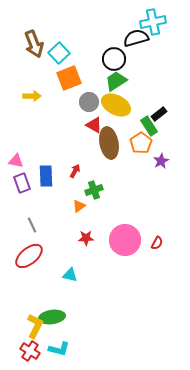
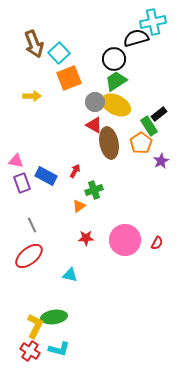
gray circle: moved 6 px right
blue rectangle: rotated 60 degrees counterclockwise
green ellipse: moved 2 px right
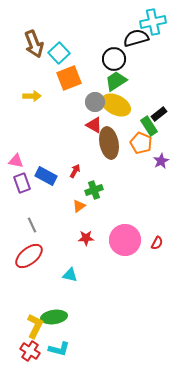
orange pentagon: rotated 15 degrees counterclockwise
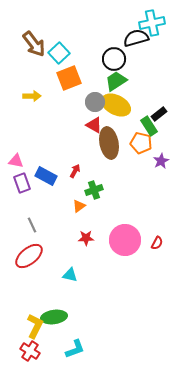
cyan cross: moved 1 px left, 1 px down
brown arrow: rotated 16 degrees counterclockwise
orange pentagon: rotated 10 degrees counterclockwise
cyan L-shape: moved 16 px right; rotated 35 degrees counterclockwise
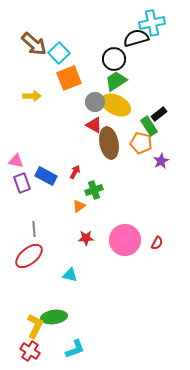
brown arrow: rotated 12 degrees counterclockwise
red arrow: moved 1 px down
gray line: moved 2 px right, 4 px down; rotated 21 degrees clockwise
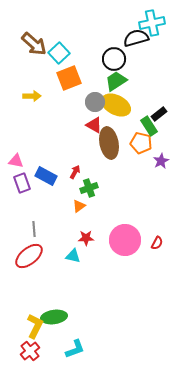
green cross: moved 5 px left, 2 px up
cyan triangle: moved 3 px right, 19 px up
red cross: rotated 18 degrees clockwise
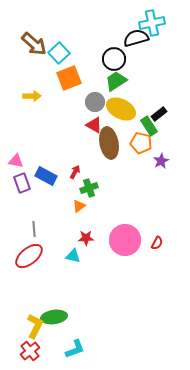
yellow ellipse: moved 5 px right, 4 px down
